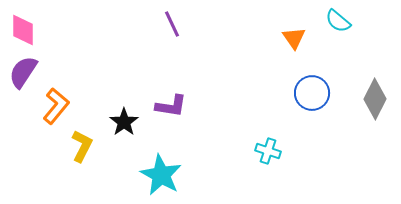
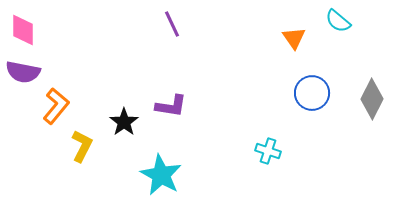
purple semicircle: rotated 112 degrees counterclockwise
gray diamond: moved 3 px left
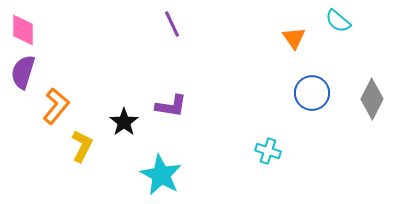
purple semicircle: rotated 96 degrees clockwise
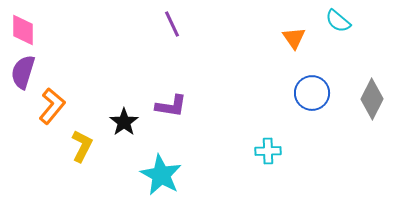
orange L-shape: moved 4 px left
cyan cross: rotated 20 degrees counterclockwise
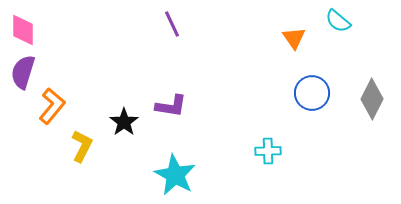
cyan star: moved 14 px right
